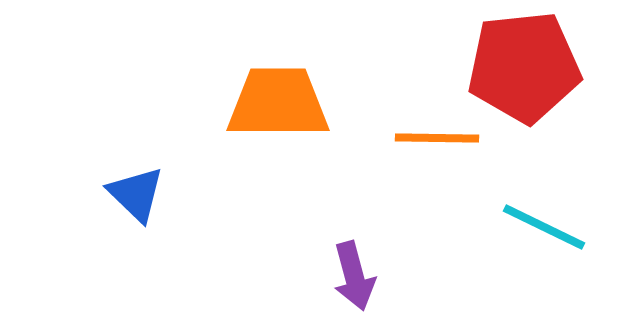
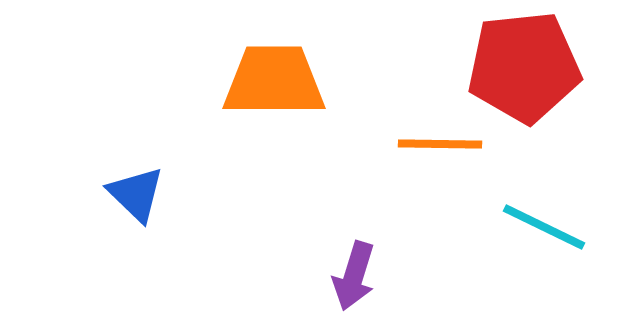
orange trapezoid: moved 4 px left, 22 px up
orange line: moved 3 px right, 6 px down
purple arrow: rotated 32 degrees clockwise
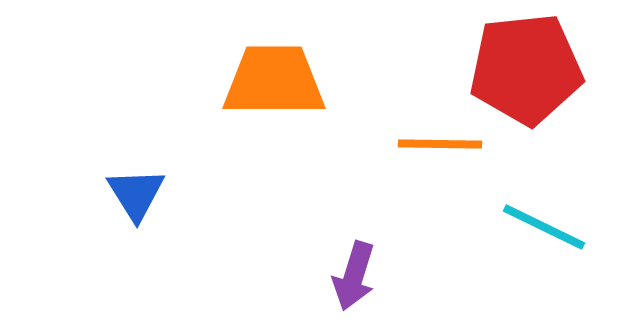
red pentagon: moved 2 px right, 2 px down
blue triangle: rotated 14 degrees clockwise
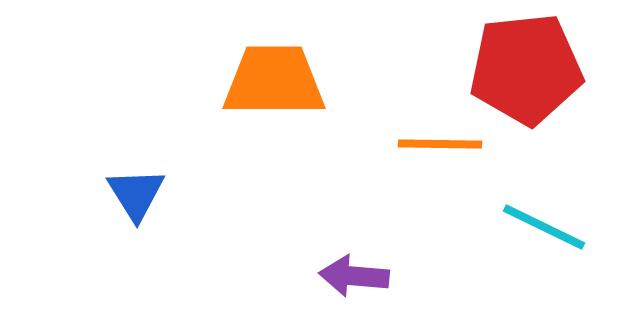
purple arrow: rotated 78 degrees clockwise
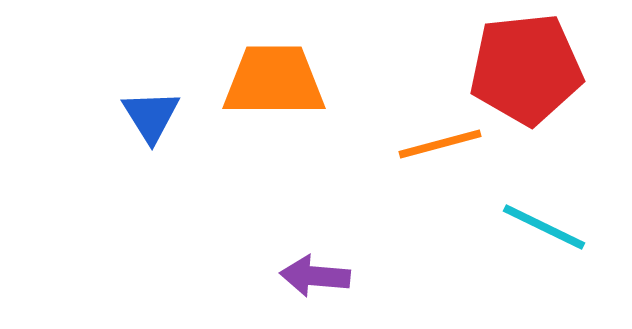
orange line: rotated 16 degrees counterclockwise
blue triangle: moved 15 px right, 78 px up
purple arrow: moved 39 px left
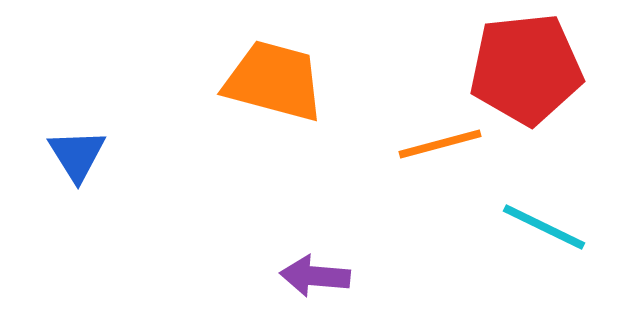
orange trapezoid: rotated 15 degrees clockwise
blue triangle: moved 74 px left, 39 px down
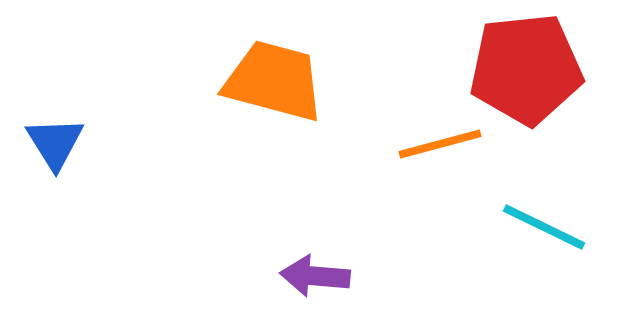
blue triangle: moved 22 px left, 12 px up
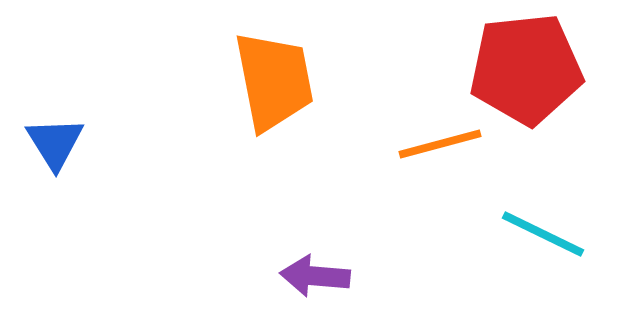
orange trapezoid: rotated 64 degrees clockwise
cyan line: moved 1 px left, 7 px down
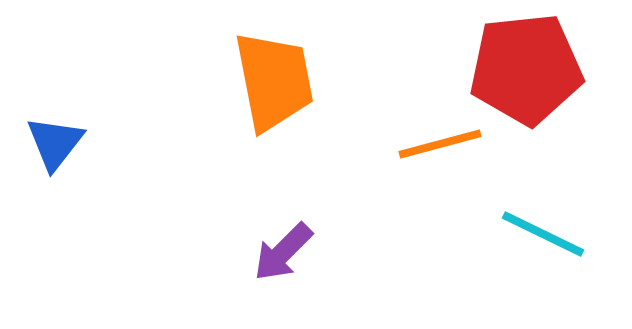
blue triangle: rotated 10 degrees clockwise
purple arrow: moved 32 px left, 24 px up; rotated 50 degrees counterclockwise
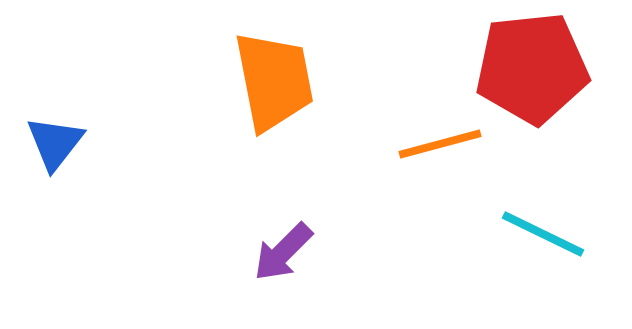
red pentagon: moved 6 px right, 1 px up
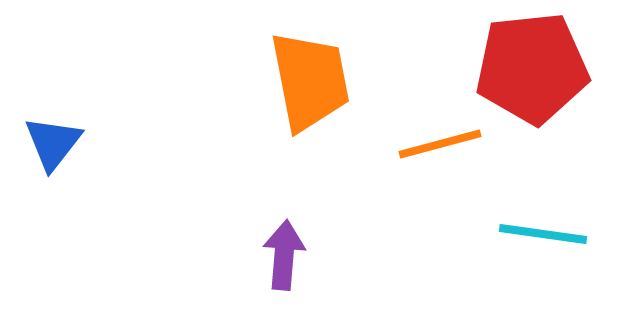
orange trapezoid: moved 36 px right
blue triangle: moved 2 px left
cyan line: rotated 18 degrees counterclockwise
purple arrow: moved 1 px right, 3 px down; rotated 140 degrees clockwise
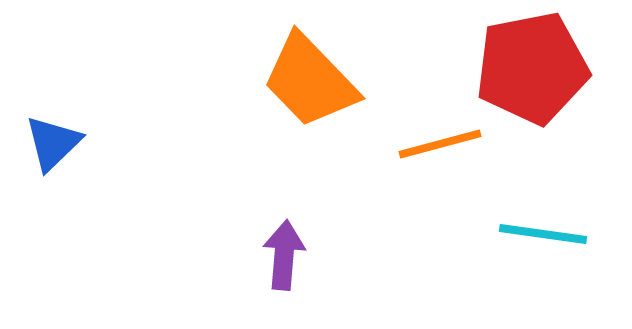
red pentagon: rotated 5 degrees counterclockwise
orange trapezoid: rotated 147 degrees clockwise
blue triangle: rotated 8 degrees clockwise
